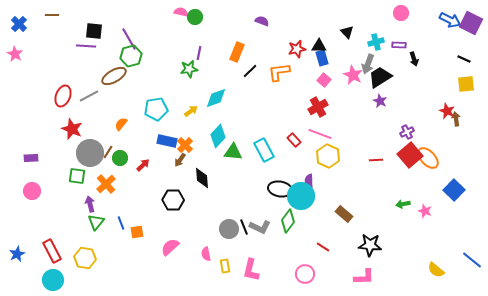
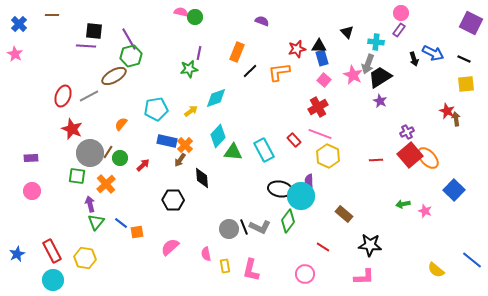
blue arrow at (450, 20): moved 17 px left, 33 px down
cyan cross at (376, 42): rotated 21 degrees clockwise
purple rectangle at (399, 45): moved 15 px up; rotated 56 degrees counterclockwise
blue line at (121, 223): rotated 32 degrees counterclockwise
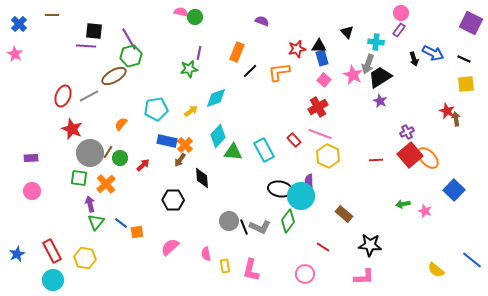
green square at (77, 176): moved 2 px right, 2 px down
gray circle at (229, 229): moved 8 px up
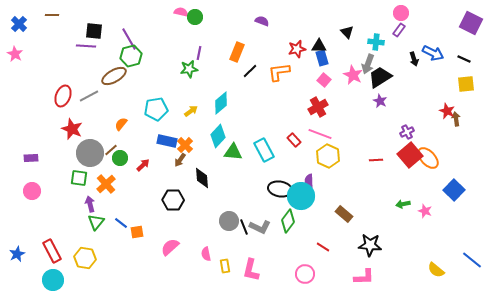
cyan diamond at (216, 98): moved 5 px right, 5 px down; rotated 20 degrees counterclockwise
brown line at (108, 152): moved 3 px right, 2 px up; rotated 16 degrees clockwise
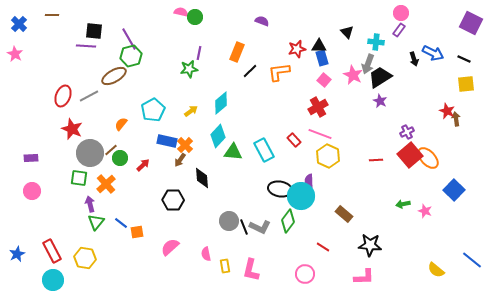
cyan pentagon at (156, 109): moved 3 px left, 1 px down; rotated 20 degrees counterclockwise
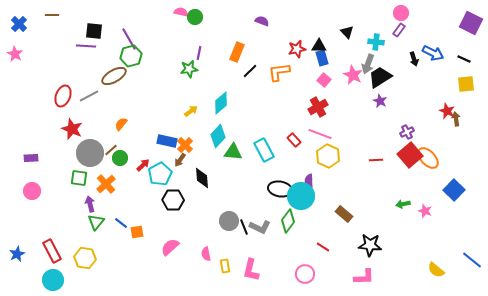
cyan pentagon at (153, 110): moved 7 px right, 64 px down
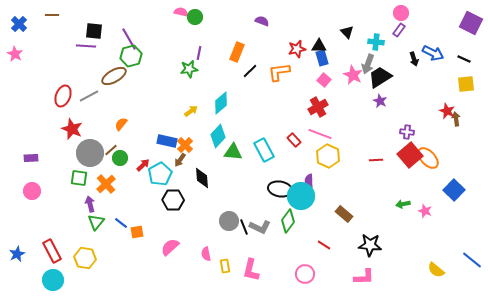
purple cross at (407, 132): rotated 32 degrees clockwise
red line at (323, 247): moved 1 px right, 2 px up
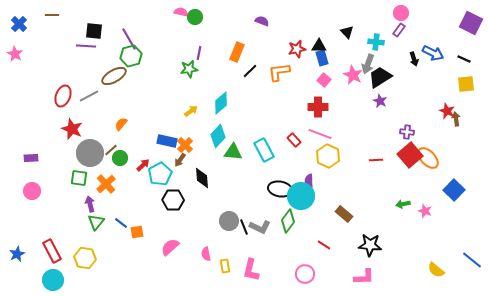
red cross at (318, 107): rotated 30 degrees clockwise
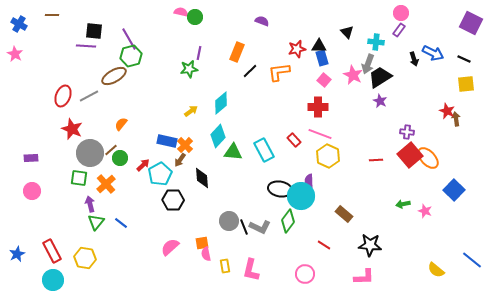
blue cross at (19, 24): rotated 14 degrees counterclockwise
orange square at (137, 232): moved 65 px right, 11 px down
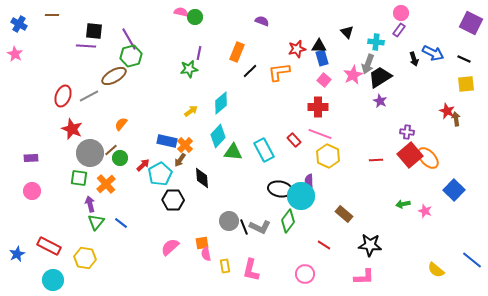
pink star at (353, 75): rotated 18 degrees clockwise
red rectangle at (52, 251): moved 3 px left, 5 px up; rotated 35 degrees counterclockwise
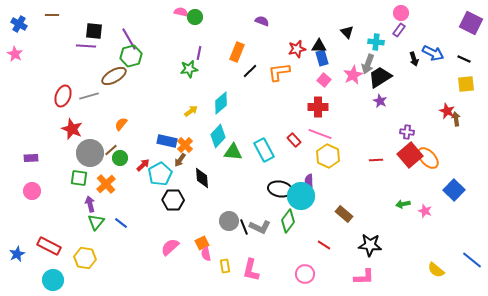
gray line at (89, 96): rotated 12 degrees clockwise
orange square at (202, 243): rotated 16 degrees counterclockwise
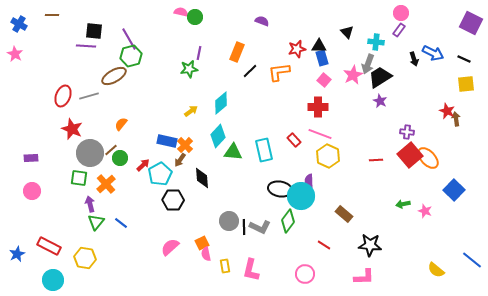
cyan rectangle at (264, 150): rotated 15 degrees clockwise
black line at (244, 227): rotated 21 degrees clockwise
